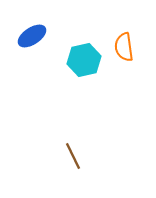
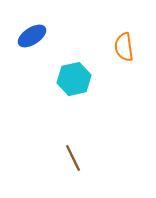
cyan hexagon: moved 10 px left, 19 px down
brown line: moved 2 px down
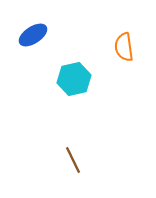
blue ellipse: moved 1 px right, 1 px up
brown line: moved 2 px down
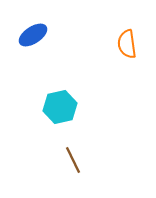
orange semicircle: moved 3 px right, 3 px up
cyan hexagon: moved 14 px left, 28 px down
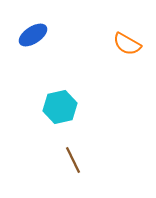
orange semicircle: rotated 52 degrees counterclockwise
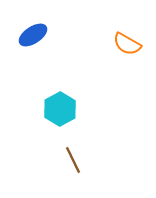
cyan hexagon: moved 2 px down; rotated 16 degrees counterclockwise
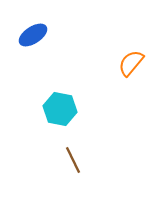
orange semicircle: moved 4 px right, 19 px down; rotated 100 degrees clockwise
cyan hexagon: rotated 20 degrees counterclockwise
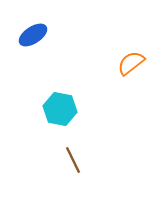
orange semicircle: rotated 12 degrees clockwise
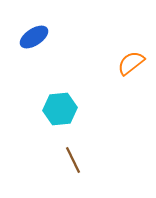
blue ellipse: moved 1 px right, 2 px down
cyan hexagon: rotated 16 degrees counterclockwise
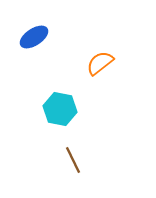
orange semicircle: moved 31 px left
cyan hexagon: rotated 16 degrees clockwise
